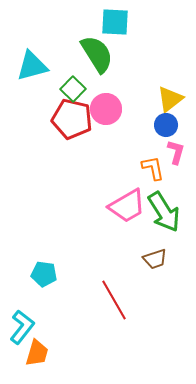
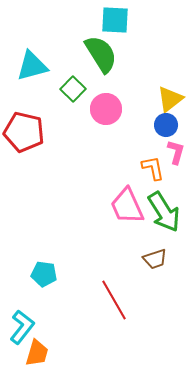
cyan square: moved 2 px up
green semicircle: moved 4 px right
red pentagon: moved 48 px left, 13 px down
pink trapezoid: rotated 96 degrees clockwise
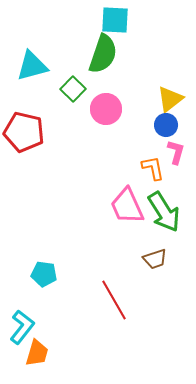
green semicircle: moved 2 px right; rotated 51 degrees clockwise
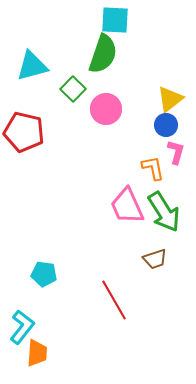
orange trapezoid: rotated 12 degrees counterclockwise
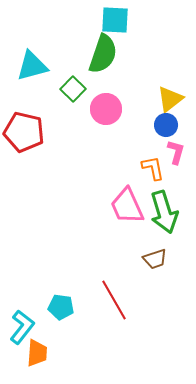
green arrow: rotated 15 degrees clockwise
cyan pentagon: moved 17 px right, 33 px down
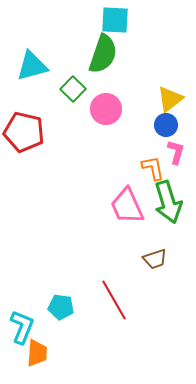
green arrow: moved 4 px right, 10 px up
cyan L-shape: rotated 16 degrees counterclockwise
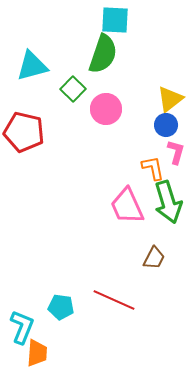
brown trapezoid: moved 1 px left, 1 px up; rotated 45 degrees counterclockwise
red line: rotated 36 degrees counterclockwise
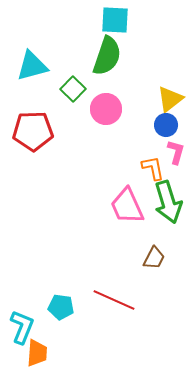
green semicircle: moved 4 px right, 2 px down
red pentagon: moved 9 px right, 1 px up; rotated 15 degrees counterclockwise
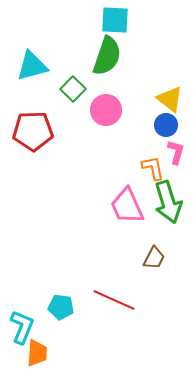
yellow triangle: rotated 44 degrees counterclockwise
pink circle: moved 1 px down
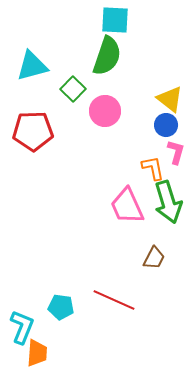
pink circle: moved 1 px left, 1 px down
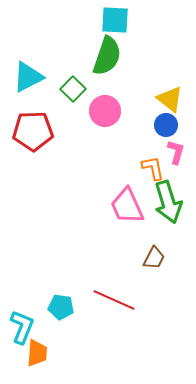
cyan triangle: moved 4 px left, 11 px down; rotated 12 degrees counterclockwise
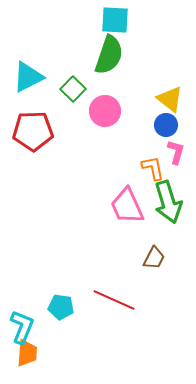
green semicircle: moved 2 px right, 1 px up
orange trapezoid: moved 10 px left
